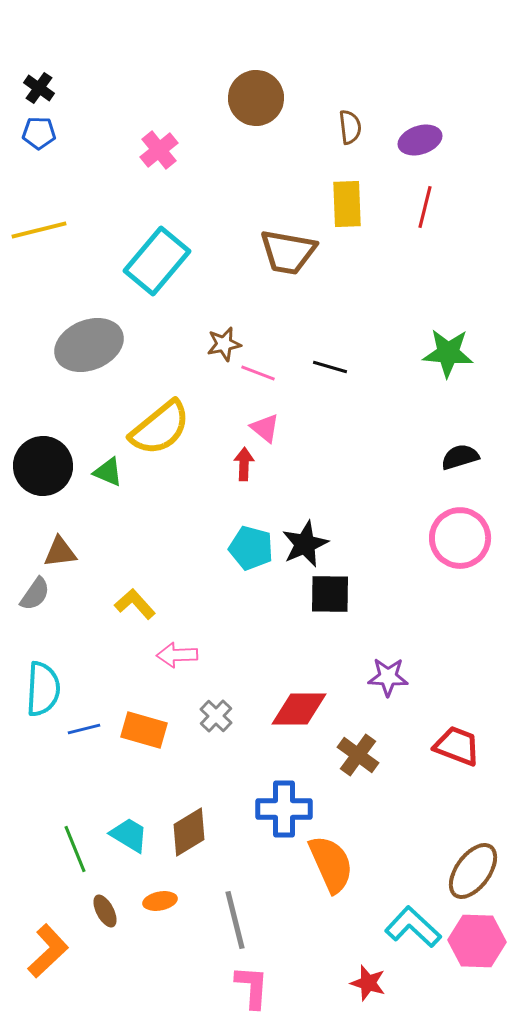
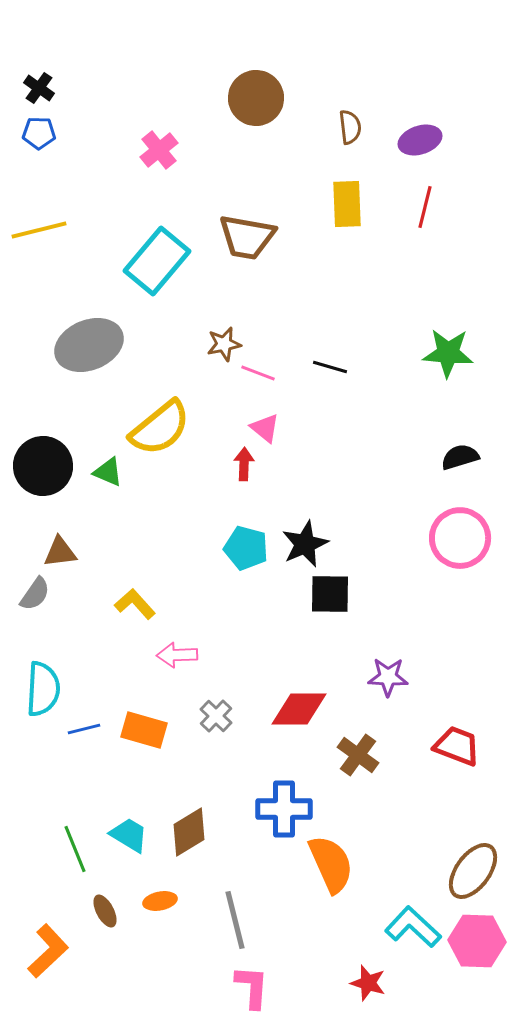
brown trapezoid at (288, 252): moved 41 px left, 15 px up
cyan pentagon at (251, 548): moved 5 px left
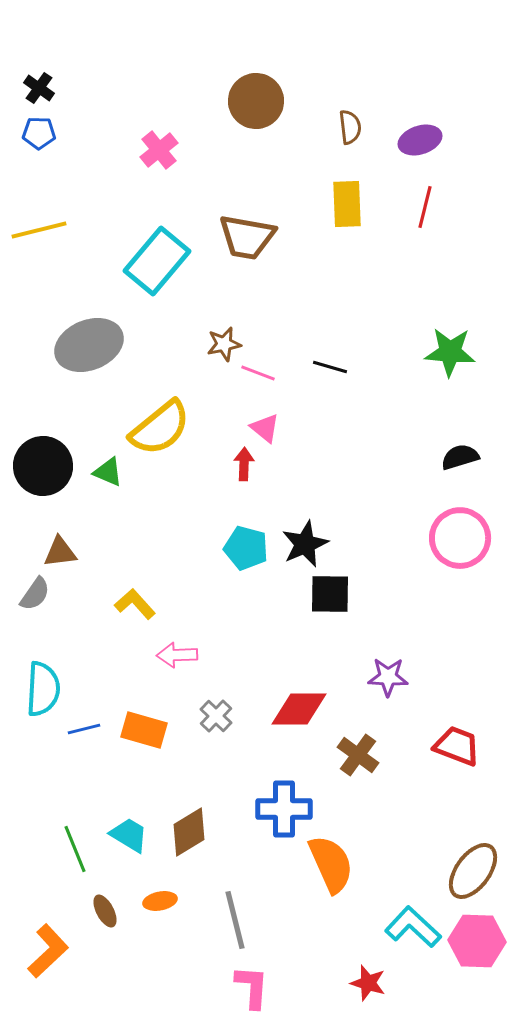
brown circle at (256, 98): moved 3 px down
green star at (448, 353): moved 2 px right, 1 px up
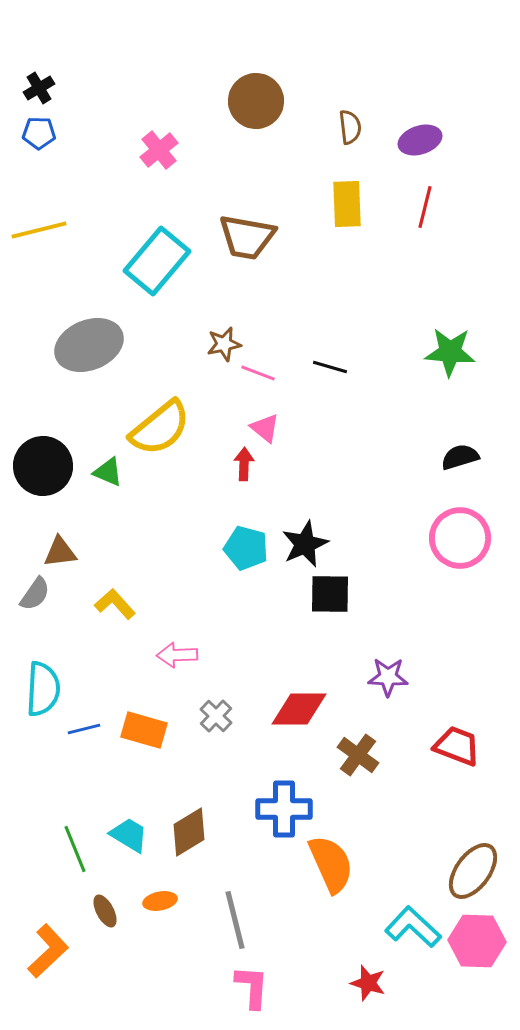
black cross at (39, 88): rotated 24 degrees clockwise
yellow L-shape at (135, 604): moved 20 px left
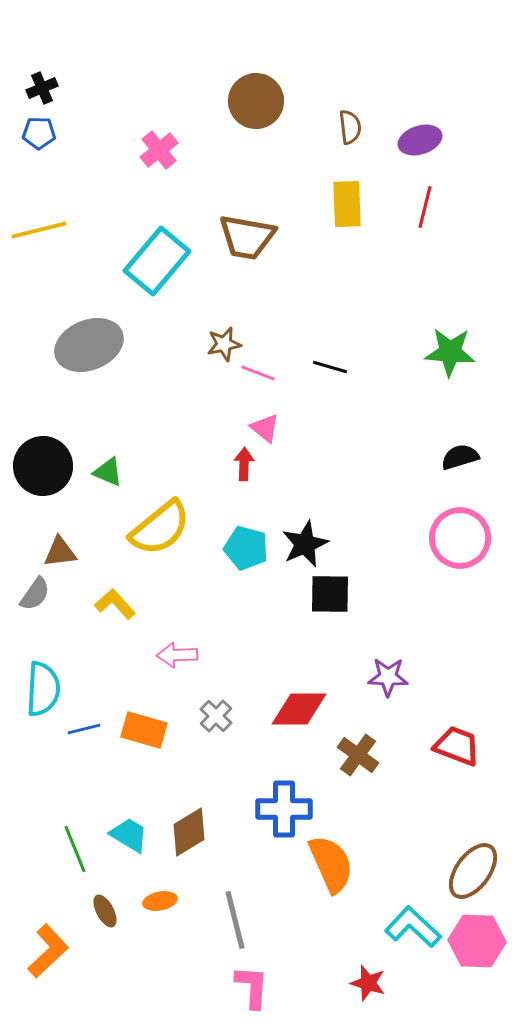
black cross at (39, 88): moved 3 px right; rotated 8 degrees clockwise
yellow semicircle at (160, 428): moved 100 px down
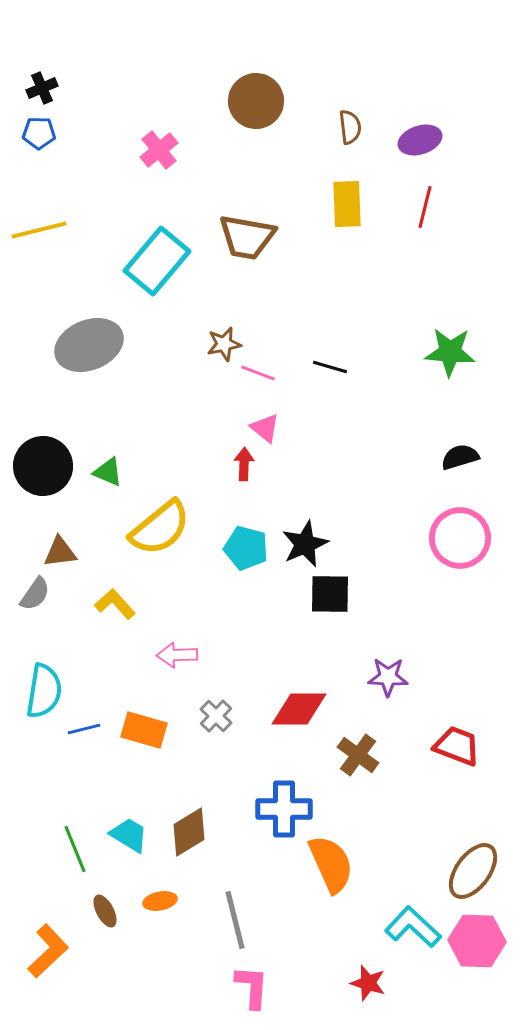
cyan semicircle at (43, 689): moved 1 px right, 2 px down; rotated 6 degrees clockwise
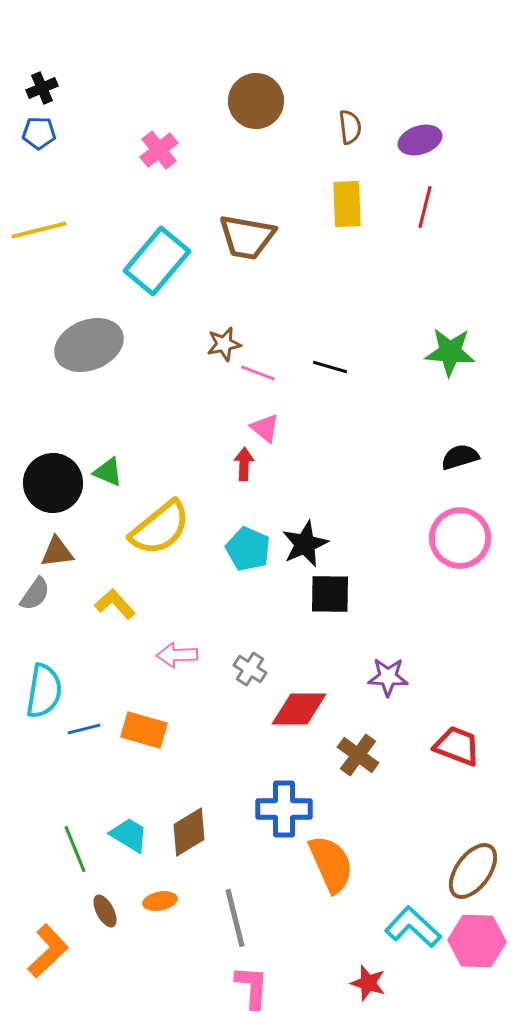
black circle at (43, 466): moved 10 px right, 17 px down
cyan pentagon at (246, 548): moved 2 px right, 1 px down; rotated 9 degrees clockwise
brown triangle at (60, 552): moved 3 px left
gray cross at (216, 716): moved 34 px right, 47 px up; rotated 12 degrees counterclockwise
gray line at (235, 920): moved 2 px up
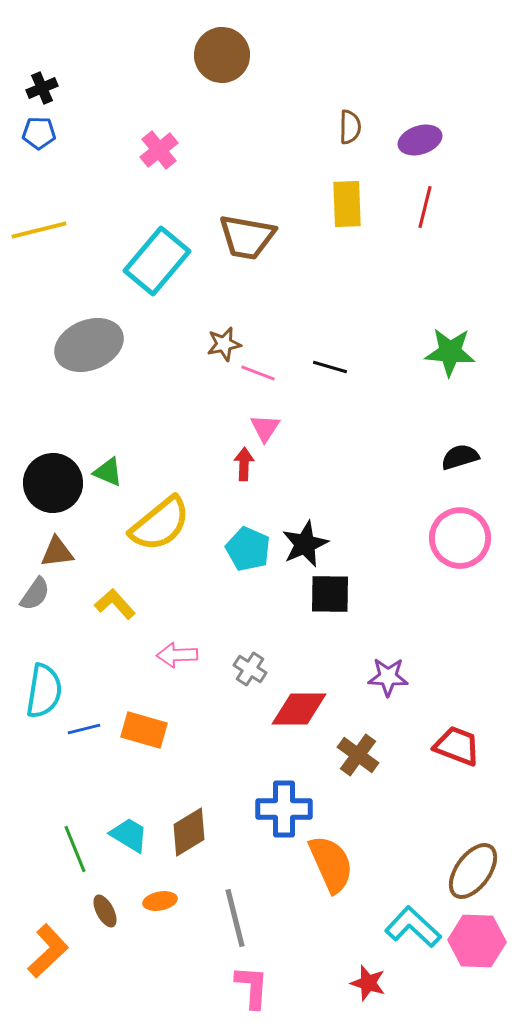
brown circle at (256, 101): moved 34 px left, 46 px up
brown semicircle at (350, 127): rotated 8 degrees clockwise
pink triangle at (265, 428): rotated 24 degrees clockwise
yellow semicircle at (160, 528): moved 4 px up
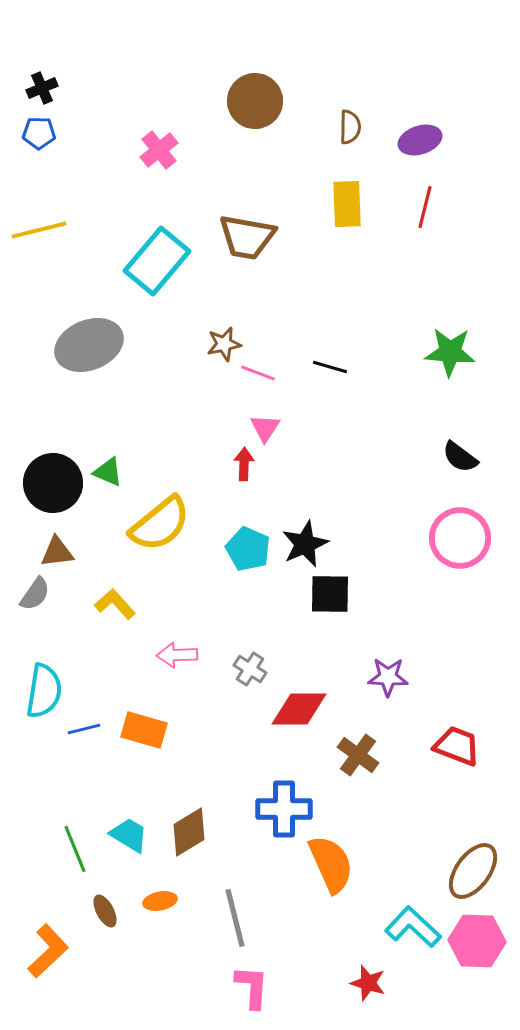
brown circle at (222, 55): moved 33 px right, 46 px down
black semicircle at (460, 457): rotated 126 degrees counterclockwise
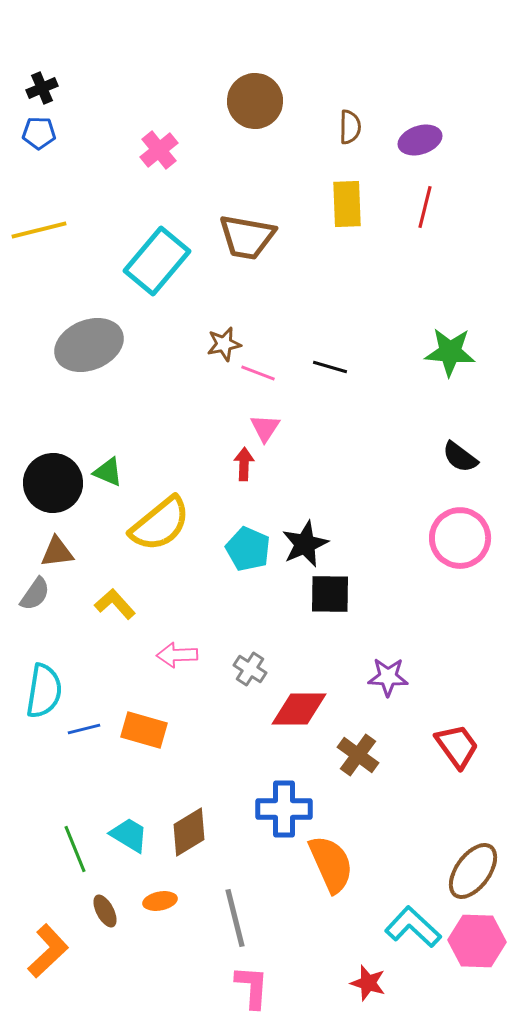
red trapezoid at (457, 746): rotated 33 degrees clockwise
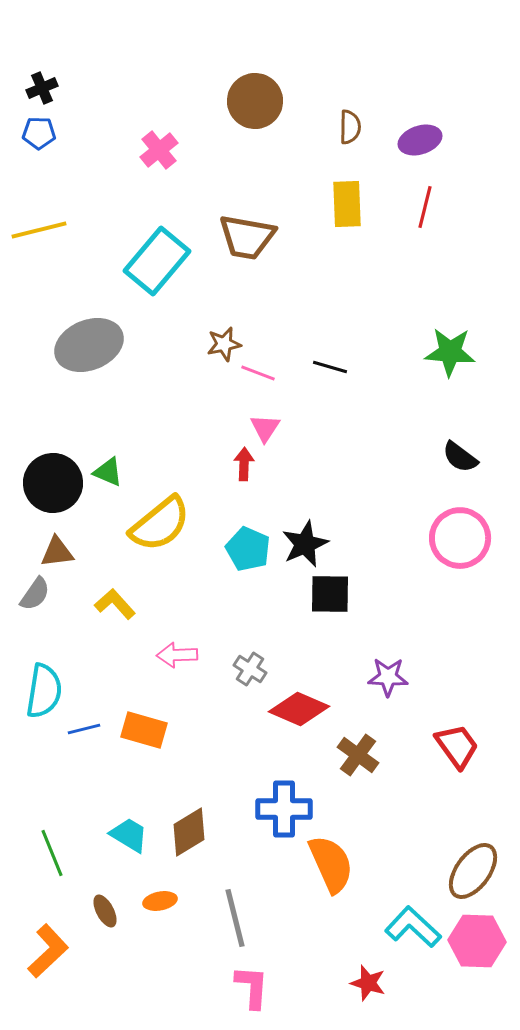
red diamond at (299, 709): rotated 24 degrees clockwise
green line at (75, 849): moved 23 px left, 4 px down
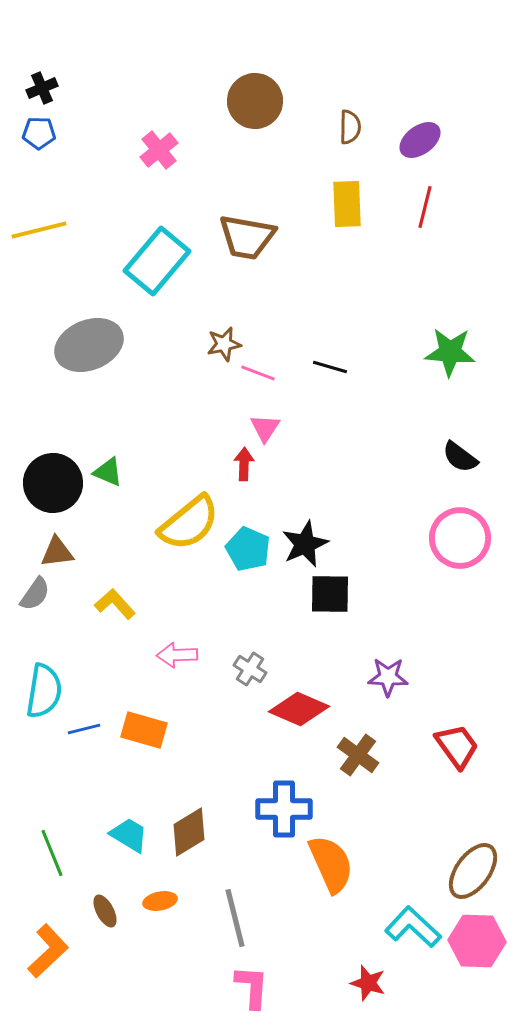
purple ellipse at (420, 140): rotated 18 degrees counterclockwise
yellow semicircle at (160, 524): moved 29 px right, 1 px up
